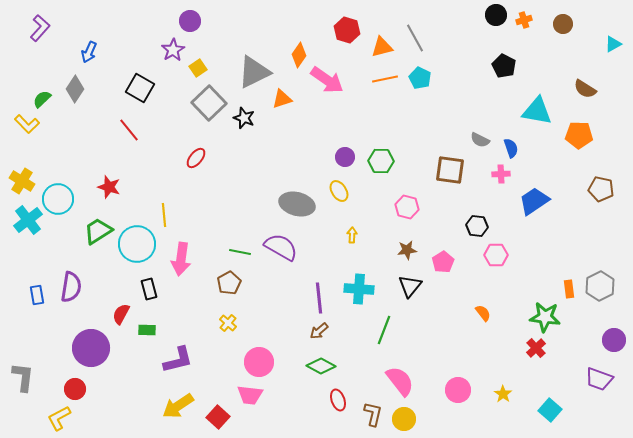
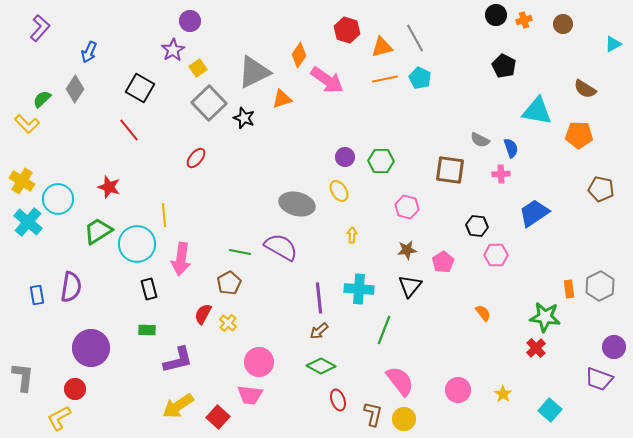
blue trapezoid at (534, 201): moved 12 px down
cyan cross at (28, 220): moved 2 px down; rotated 12 degrees counterclockwise
red semicircle at (121, 314): moved 82 px right
purple circle at (614, 340): moved 7 px down
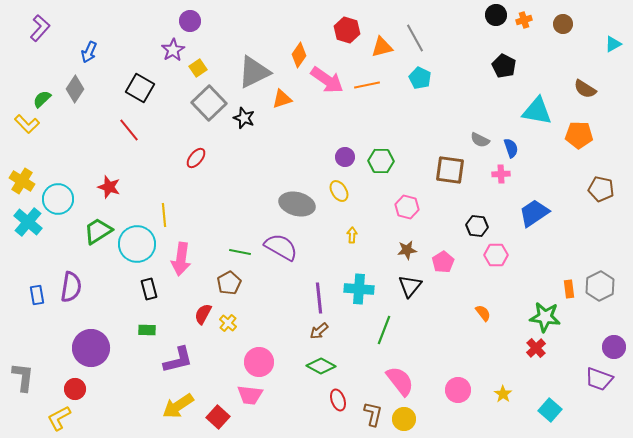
orange line at (385, 79): moved 18 px left, 6 px down
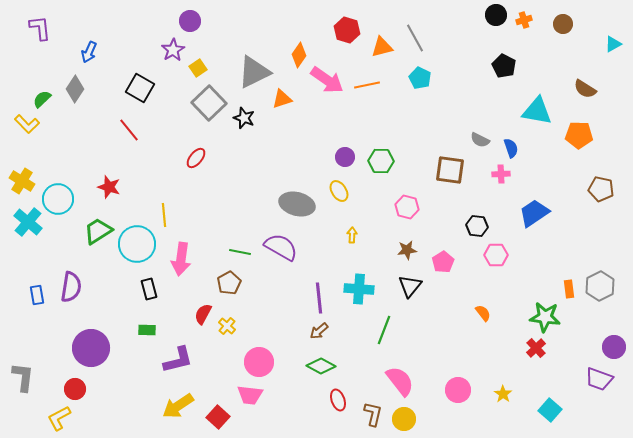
purple L-shape at (40, 28): rotated 48 degrees counterclockwise
yellow cross at (228, 323): moved 1 px left, 3 px down
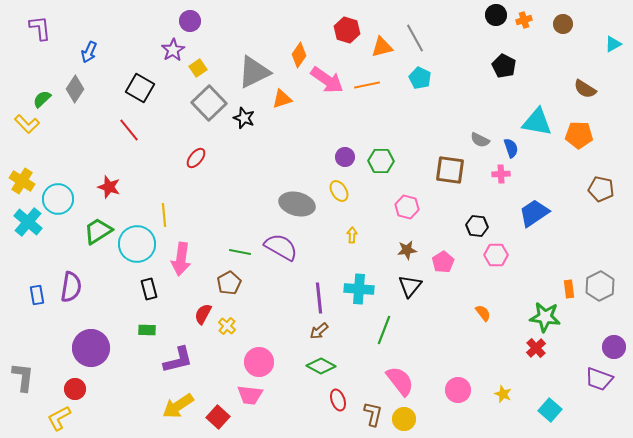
cyan triangle at (537, 111): moved 11 px down
yellow star at (503, 394): rotated 12 degrees counterclockwise
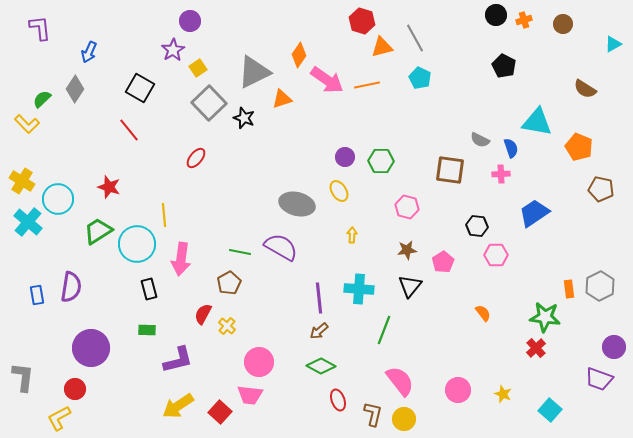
red hexagon at (347, 30): moved 15 px right, 9 px up
orange pentagon at (579, 135): moved 12 px down; rotated 20 degrees clockwise
red square at (218, 417): moved 2 px right, 5 px up
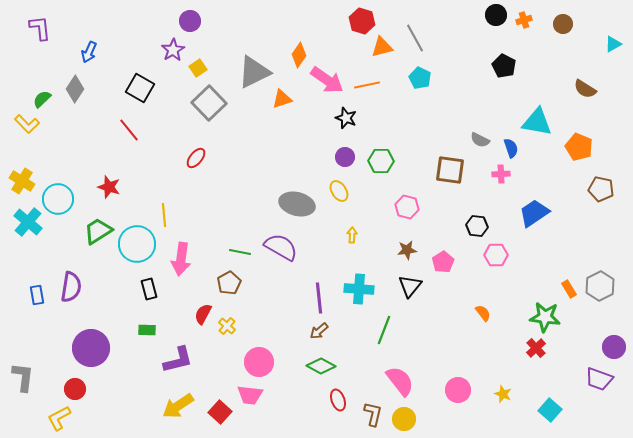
black star at (244, 118): moved 102 px right
orange rectangle at (569, 289): rotated 24 degrees counterclockwise
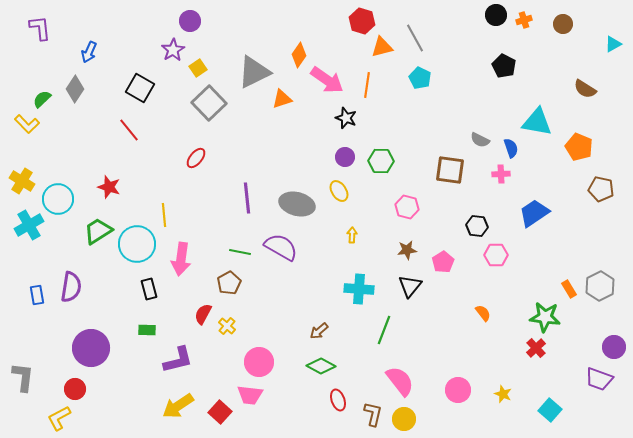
orange line at (367, 85): rotated 70 degrees counterclockwise
cyan cross at (28, 222): moved 1 px right, 3 px down; rotated 20 degrees clockwise
purple line at (319, 298): moved 72 px left, 100 px up
